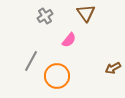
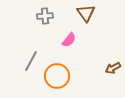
gray cross: rotated 28 degrees clockwise
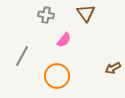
gray cross: moved 1 px right, 1 px up; rotated 14 degrees clockwise
pink semicircle: moved 5 px left
gray line: moved 9 px left, 5 px up
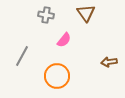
brown arrow: moved 4 px left, 6 px up; rotated 21 degrees clockwise
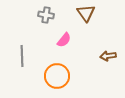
gray line: rotated 30 degrees counterclockwise
brown arrow: moved 1 px left, 6 px up
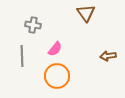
gray cross: moved 13 px left, 10 px down
pink semicircle: moved 9 px left, 9 px down
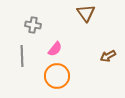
brown arrow: rotated 21 degrees counterclockwise
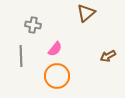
brown triangle: rotated 24 degrees clockwise
gray line: moved 1 px left
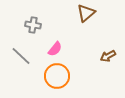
gray line: rotated 45 degrees counterclockwise
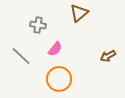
brown triangle: moved 7 px left
gray cross: moved 5 px right
orange circle: moved 2 px right, 3 px down
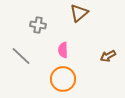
pink semicircle: moved 8 px right, 1 px down; rotated 140 degrees clockwise
orange circle: moved 4 px right
